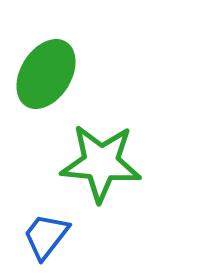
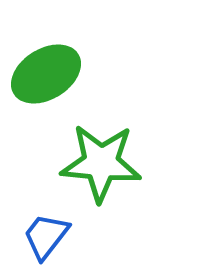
green ellipse: rotated 26 degrees clockwise
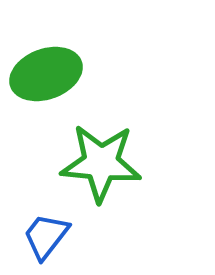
green ellipse: rotated 12 degrees clockwise
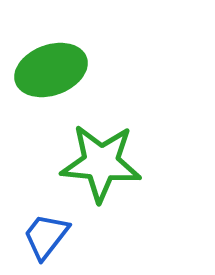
green ellipse: moved 5 px right, 4 px up
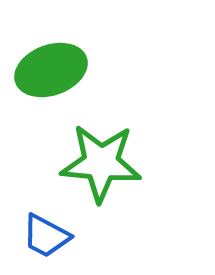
blue trapezoid: rotated 100 degrees counterclockwise
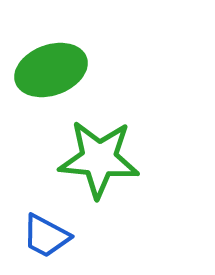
green star: moved 2 px left, 4 px up
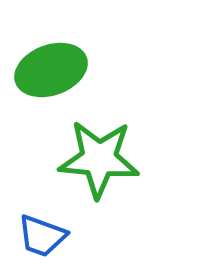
blue trapezoid: moved 4 px left; rotated 8 degrees counterclockwise
